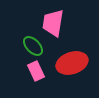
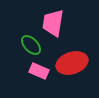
green ellipse: moved 2 px left, 1 px up
pink rectangle: moved 3 px right; rotated 42 degrees counterclockwise
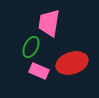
pink trapezoid: moved 4 px left
green ellipse: moved 2 px down; rotated 70 degrees clockwise
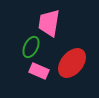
red ellipse: rotated 32 degrees counterclockwise
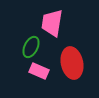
pink trapezoid: moved 3 px right
red ellipse: rotated 52 degrees counterclockwise
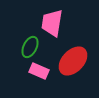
green ellipse: moved 1 px left
red ellipse: moved 1 px right, 2 px up; rotated 56 degrees clockwise
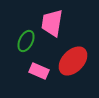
green ellipse: moved 4 px left, 6 px up
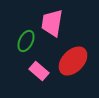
pink rectangle: rotated 18 degrees clockwise
